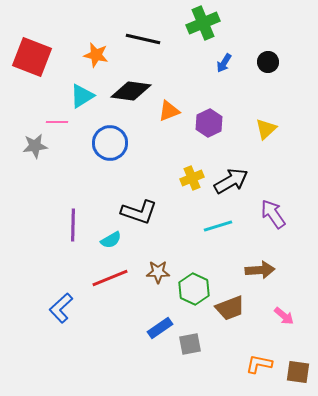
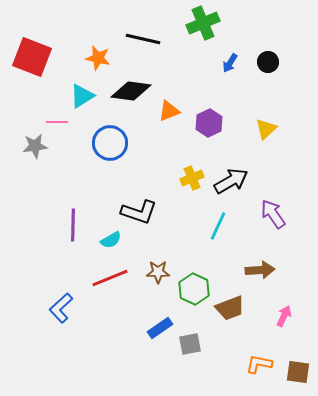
orange star: moved 2 px right, 3 px down
blue arrow: moved 6 px right
cyan line: rotated 48 degrees counterclockwise
pink arrow: rotated 105 degrees counterclockwise
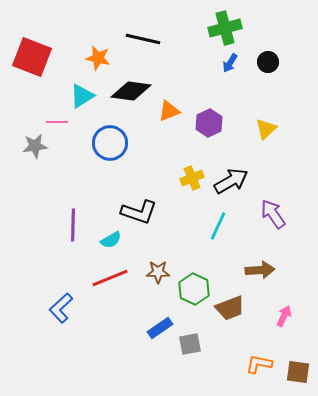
green cross: moved 22 px right, 5 px down; rotated 8 degrees clockwise
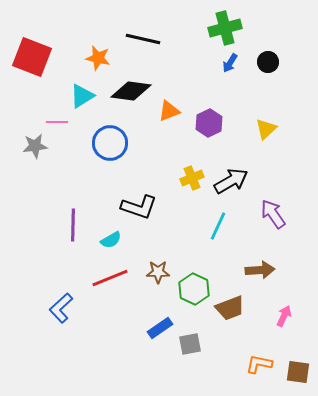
black L-shape: moved 5 px up
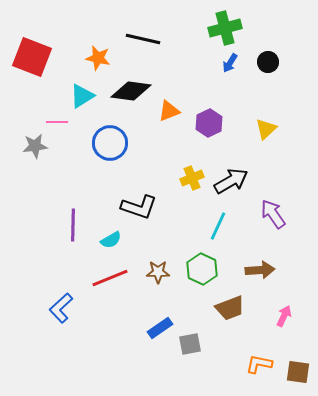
green hexagon: moved 8 px right, 20 px up
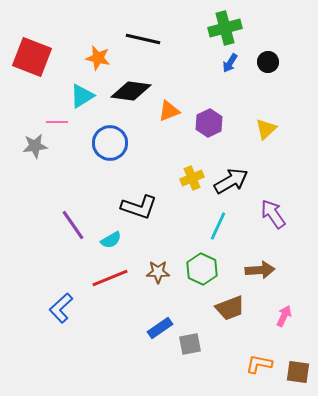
purple line: rotated 36 degrees counterclockwise
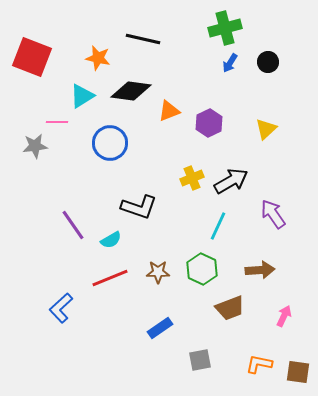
gray square: moved 10 px right, 16 px down
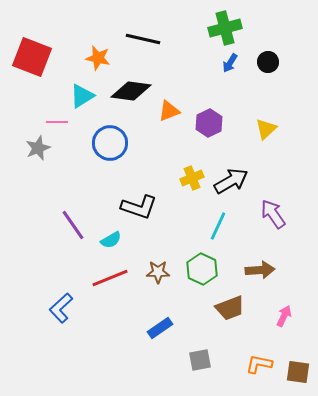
gray star: moved 3 px right, 2 px down; rotated 15 degrees counterclockwise
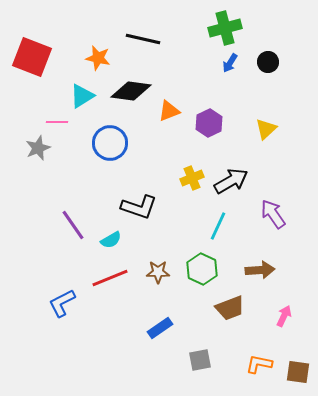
blue L-shape: moved 1 px right, 5 px up; rotated 16 degrees clockwise
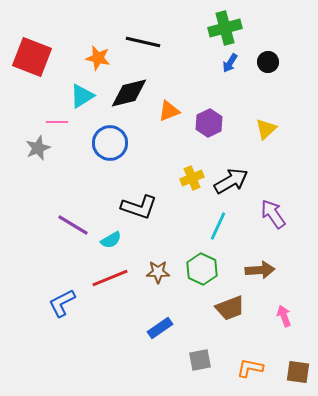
black line: moved 3 px down
black diamond: moved 2 px left, 2 px down; rotated 21 degrees counterclockwise
purple line: rotated 24 degrees counterclockwise
pink arrow: rotated 45 degrees counterclockwise
orange L-shape: moved 9 px left, 4 px down
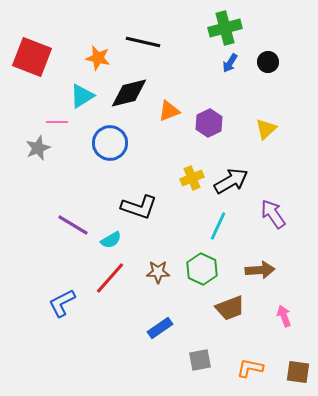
red line: rotated 27 degrees counterclockwise
